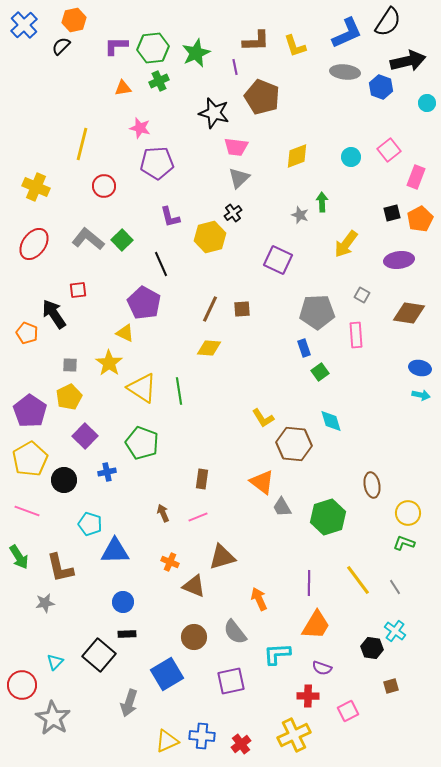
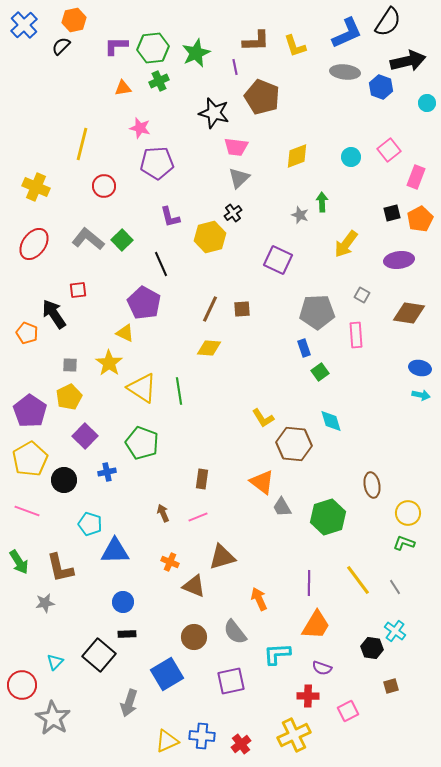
green arrow at (19, 557): moved 5 px down
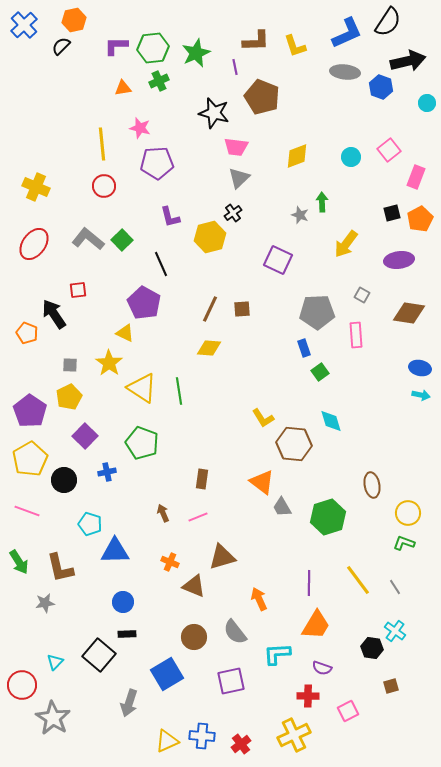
yellow line at (82, 144): moved 20 px right; rotated 20 degrees counterclockwise
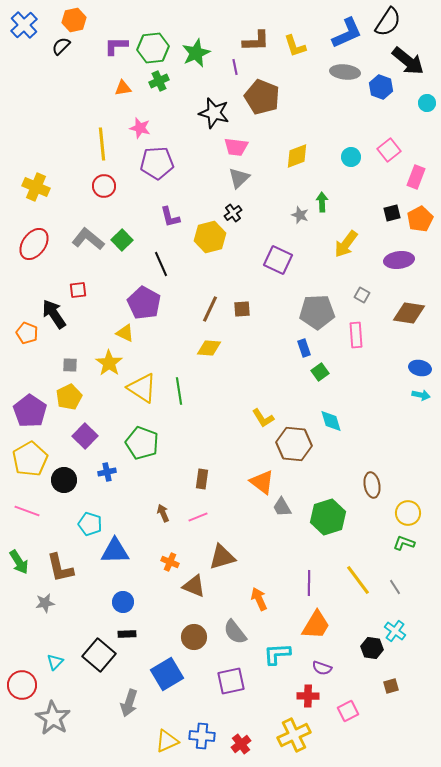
black arrow at (408, 61): rotated 52 degrees clockwise
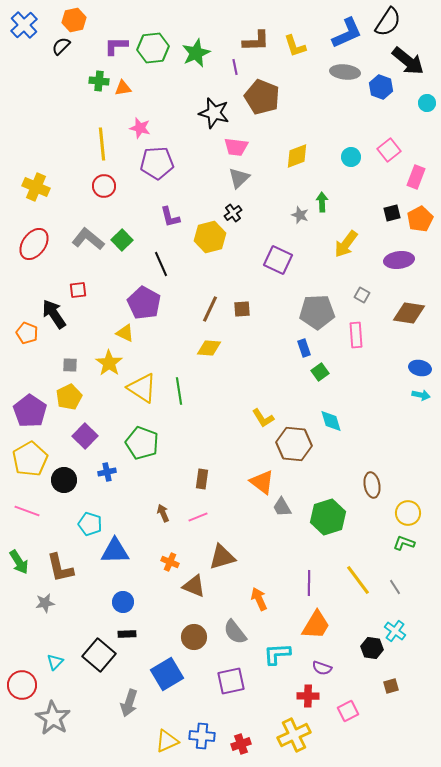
green cross at (159, 81): moved 60 px left; rotated 30 degrees clockwise
red cross at (241, 744): rotated 18 degrees clockwise
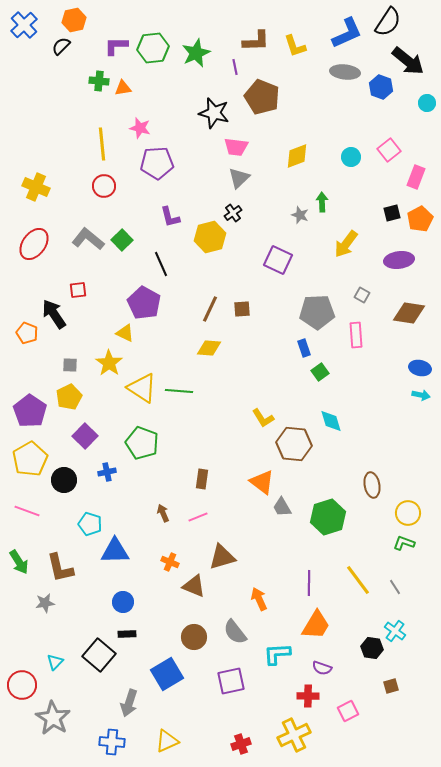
green line at (179, 391): rotated 76 degrees counterclockwise
blue cross at (202, 736): moved 90 px left, 6 px down
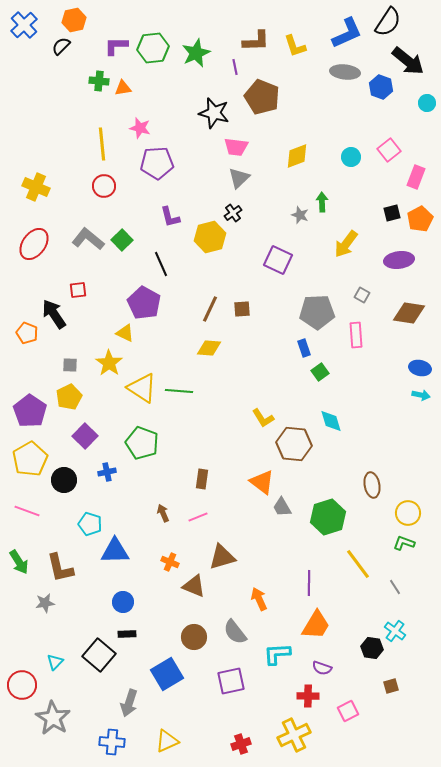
yellow line at (358, 580): moved 16 px up
